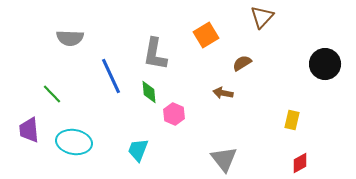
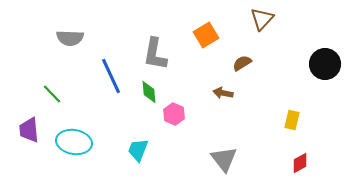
brown triangle: moved 2 px down
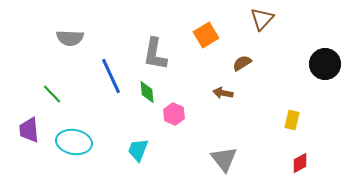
green diamond: moved 2 px left
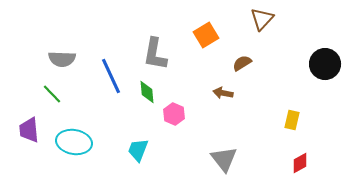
gray semicircle: moved 8 px left, 21 px down
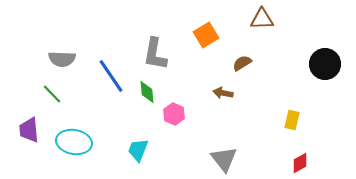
brown triangle: rotated 45 degrees clockwise
blue line: rotated 9 degrees counterclockwise
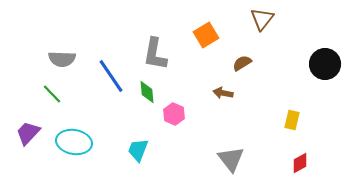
brown triangle: rotated 50 degrees counterclockwise
purple trapezoid: moved 1 px left, 3 px down; rotated 48 degrees clockwise
gray triangle: moved 7 px right
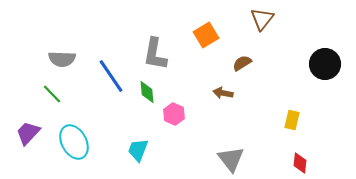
cyan ellipse: rotated 52 degrees clockwise
red diamond: rotated 55 degrees counterclockwise
